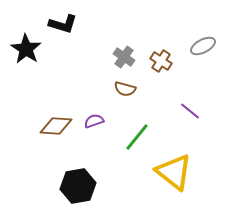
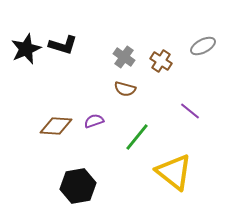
black L-shape: moved 21 px down
black star: rotated 16 degrees clockwise
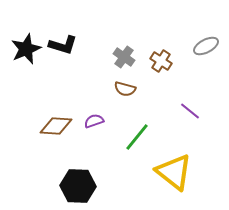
gray ellipse: moved 3 px right
black hexagon: rotated 12 degrees clockwise
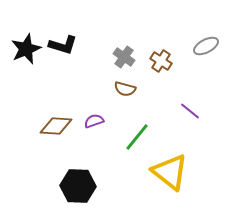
yellow triangle: moved 4 px left
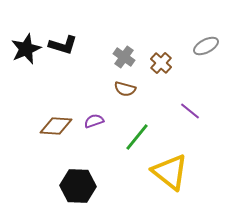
brown cross: moved 2 px down; rotated 10 degrees clockwise
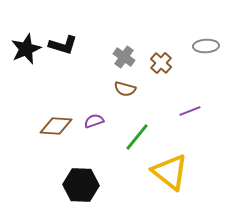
gray ellipse: rotated 25 degrees clockwise
purple line: rotated 60 degrees counterclockwise
black hexagon: moved 3 px right, 1 px up
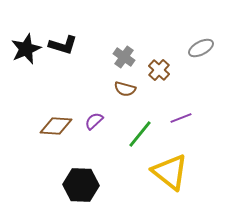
gray ellipse: moved 5 px left, 2 px down; rotated 25 degrees counterclockwise
brown cross: moved 2 px left, 7 px down
purple line: moved 9 px left, 7 px down
purple semicircle: rotated 24 degrees counterclockwise
green line: moved 3 px right, 3 px up
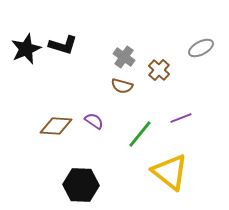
brown semicircle: moved 3 px left, 3 px up
purple semicircle: rotated 78 degrees clockwise
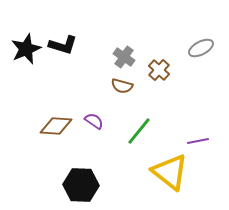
purple line: moved 17 px right, 23 px down; rotated 10 degrees clockwise
green line: moved 1 px left, 3 px up
